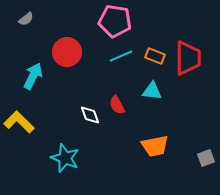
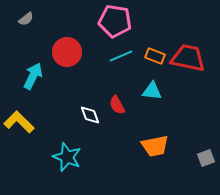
red trapezoid: rotated 78 degrees counterclockwise
cyan star: moved 2 px right, 1 px up
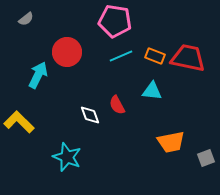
cyan arrow: moved 5 px right, 1 px up
orange trapezoid: moved 16 px right, 4 px up
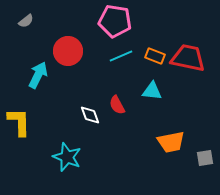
gray semicircle: moved 2 px down
red circle: moved 1 px right, 1 px up
yellow L-shape: rotated 44 degrees clockwise
gray square: moved 1 px left; rotated 12 degrees clockwise
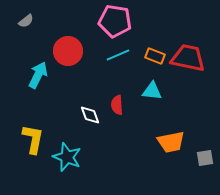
cyan line: moved 3 px left, 1 px up
red semicircle: rotated 24 degrees clockwise
yellow L-shape: moved 14 px right, 17 px down; rotated 12 degrees clockwise
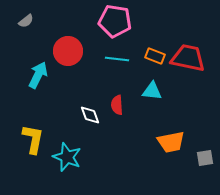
cyan line: moved 1 px left, 4 px down; rotated 30 degrees clockwise
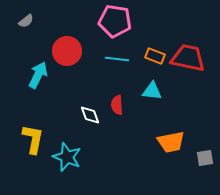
red circle: moved 1 px left
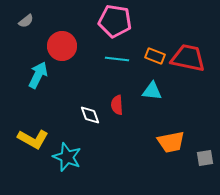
red circle: moved 5 px left, 5 px up
yellow L-shape: rotated 108 degrees clockwise
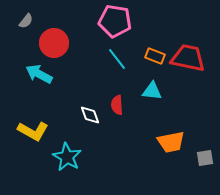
gray semicircle: rotated 14 degrees counterclockwise
red circle: moved 8 px left, 3 px up
cyan line: rotated 45 degrees clockwise
cyan arrow: moved 1 px right, 1 px up; rotated 88 degrees counterclockwise
yellow L-shape: moved 8 px up
cyan star: rotated 8 degrees clockwise
